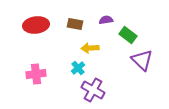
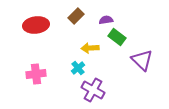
brown rectangle: moved 1 px right, 8 px up; rotated 56 degrees counterclockwise
green rectangle: moved 11 px left, 2 px down
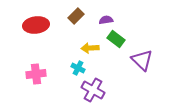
green rectangle: moved 1 px left, 2 px down
cyan cross: rotated 24 degrees counterclockwise
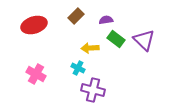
red ellipse: moved 2 px left; rotated 10 degrees counterclockwise
purple triangle: moved 2 px right, 20 px up
pink cross: rotated 36 degrees clockwise
purple cross: rotated 15 degrees counterclockwise
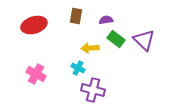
brown rectangle: rotated 35 degrees counterclockwise
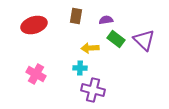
cyan cross: moved 2 px right; rotated 24 degrees counterclockwise
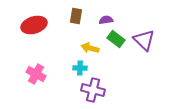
yellow arrow: rotated 18 degrees clockwise
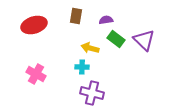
cyan cross: moved 2 px right, 1 px up
purple cross: moved 1 px left, 3 px down
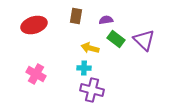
cyan cross: moved 2 px right, 1 px down
purple cross: moved 3 px up
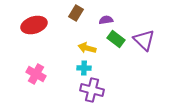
brown rectangle: moved 3 px up; rotated 21 degrees clockwise
yellow arrow: moved 3 px left
